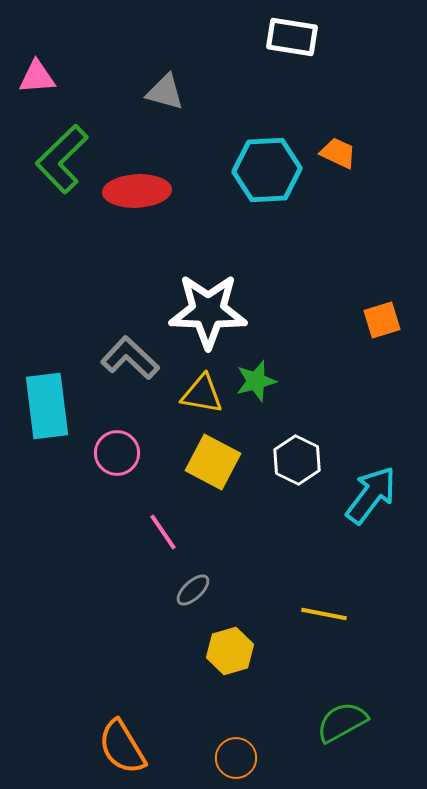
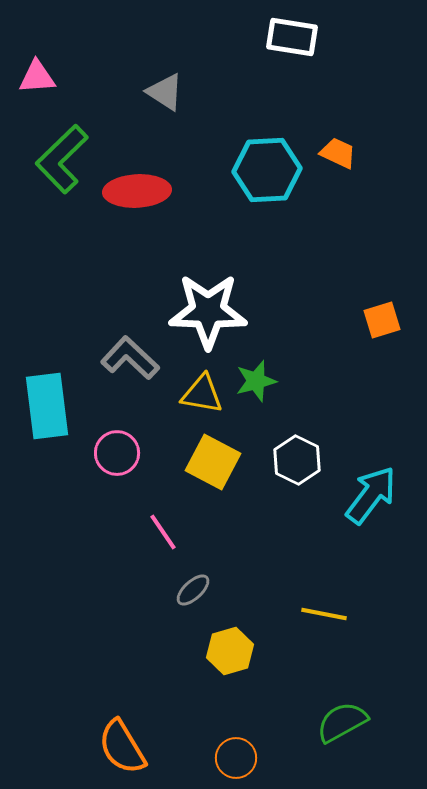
gray triangle: rotated 18 degrees clockwise
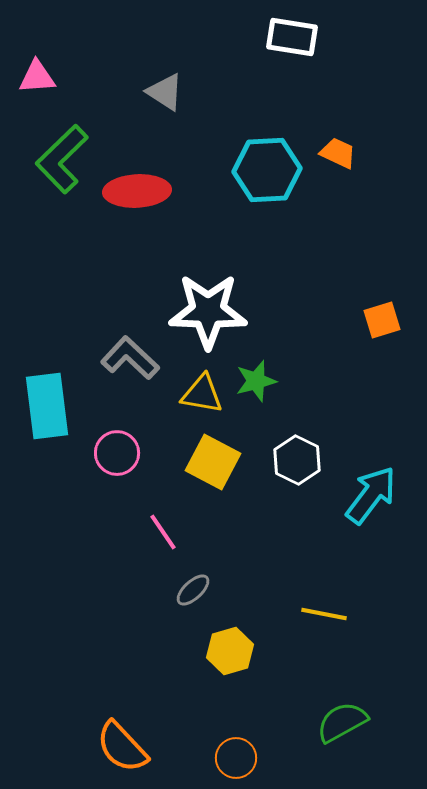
orange semicircle: rotated 12 degrees counterclockwise
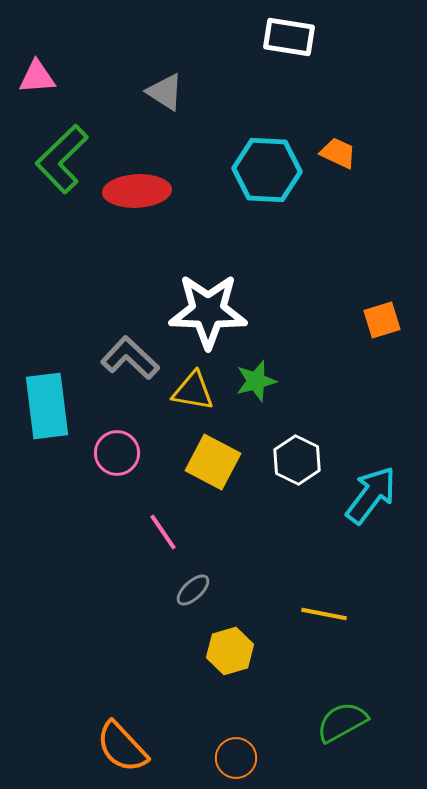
white rectangle: moved 3 px left
cyan hexagon: rotated 6 degrees clockwise
yellow triangle: moved 9 px left, 3 px up
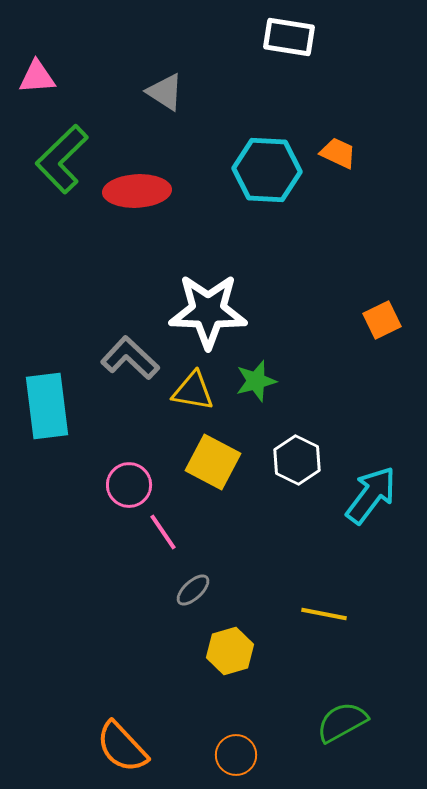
orange square: rotated 9 degrees counterclockwise
pink circle: moved 12 px right, 32 px down
orange circle: moved 3 px up
